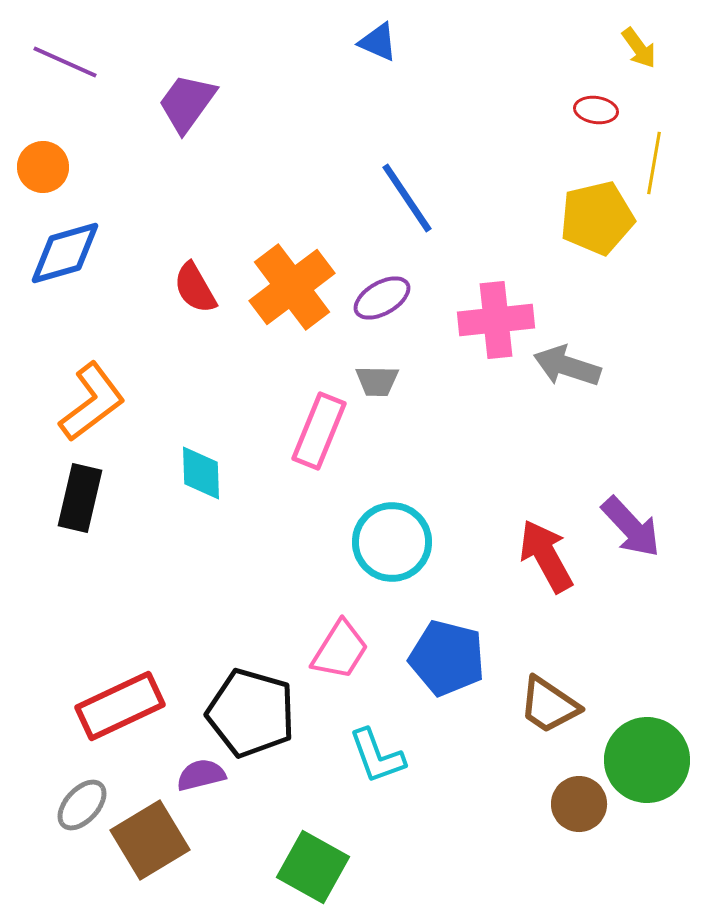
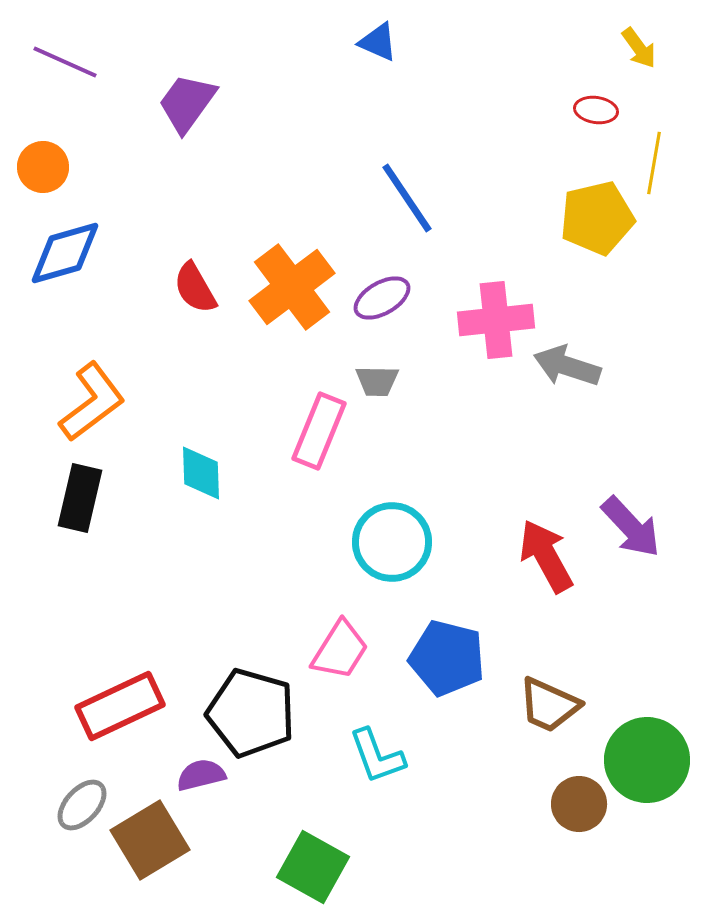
brown trapezoid: rotated 10 degrees counterclockwise
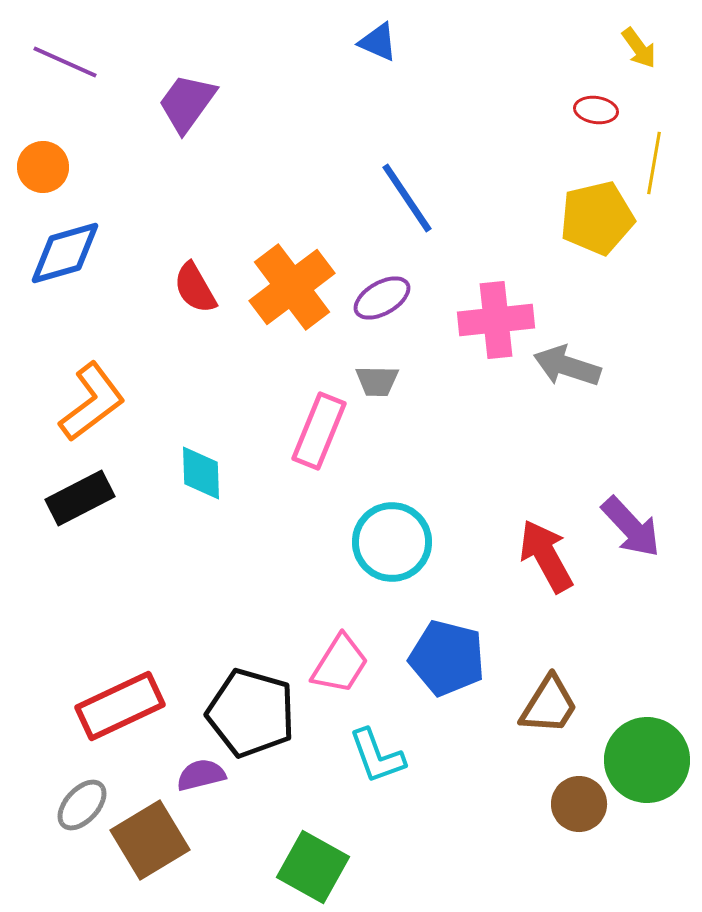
black rectangle: rotated 50 degrees clockwise
pink trapezoid: moved 14 px down
brown trapezoid: rotated 82 degrees counterclockwise
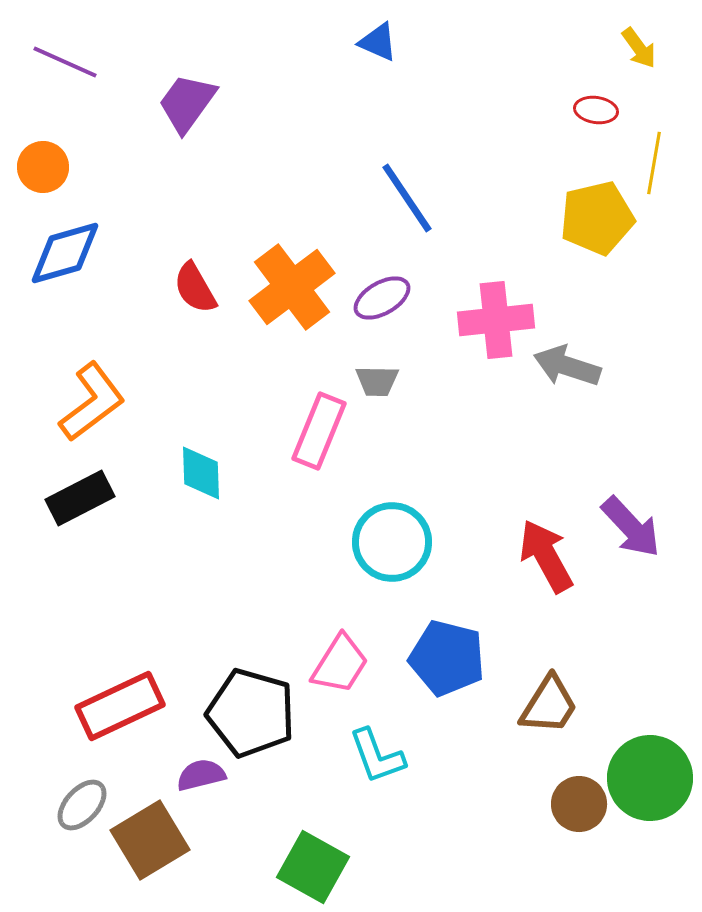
green circle: moved 3 px right, 18 px down
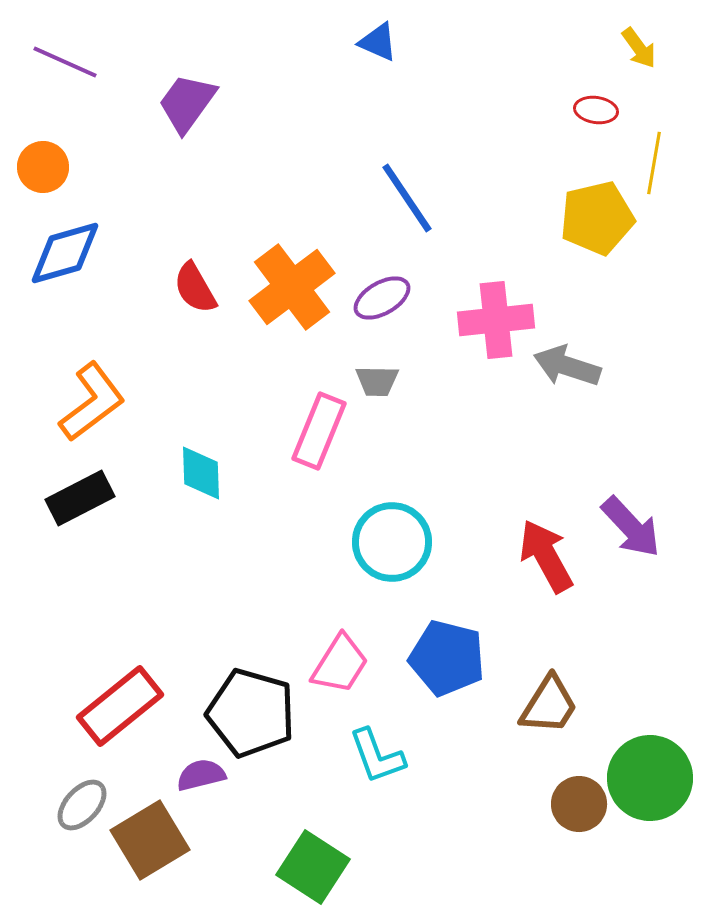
red rectangle: rotated 14 degrees counterclockwise
green square: rotated 4 degrees clockwise
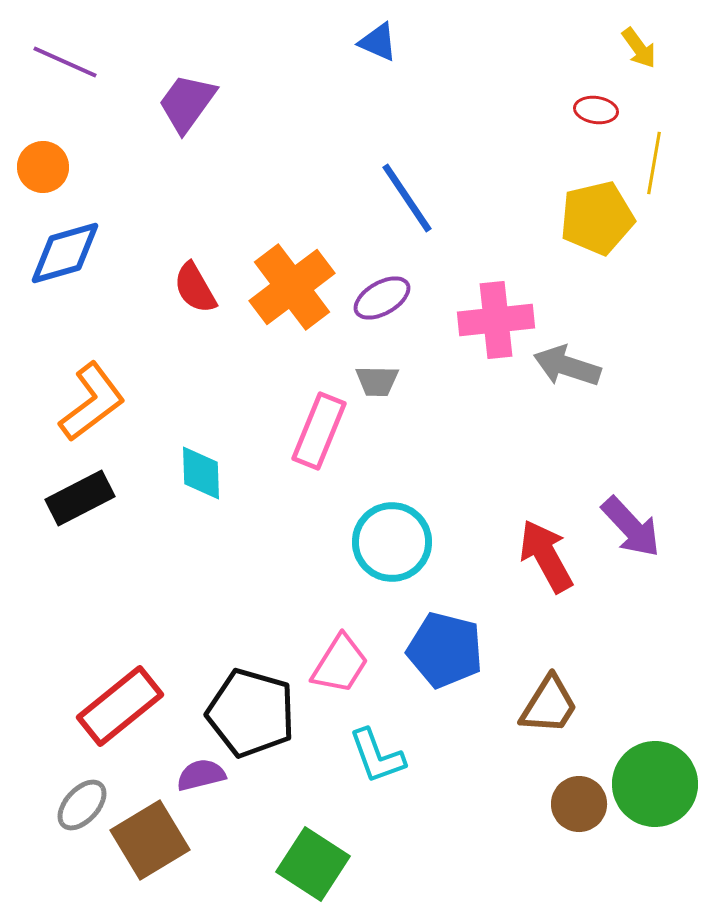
blue pentagon: moved 2 px left, 8 px up
green circle: moved 5 px right, 6 px down
green square: moved 3 px up
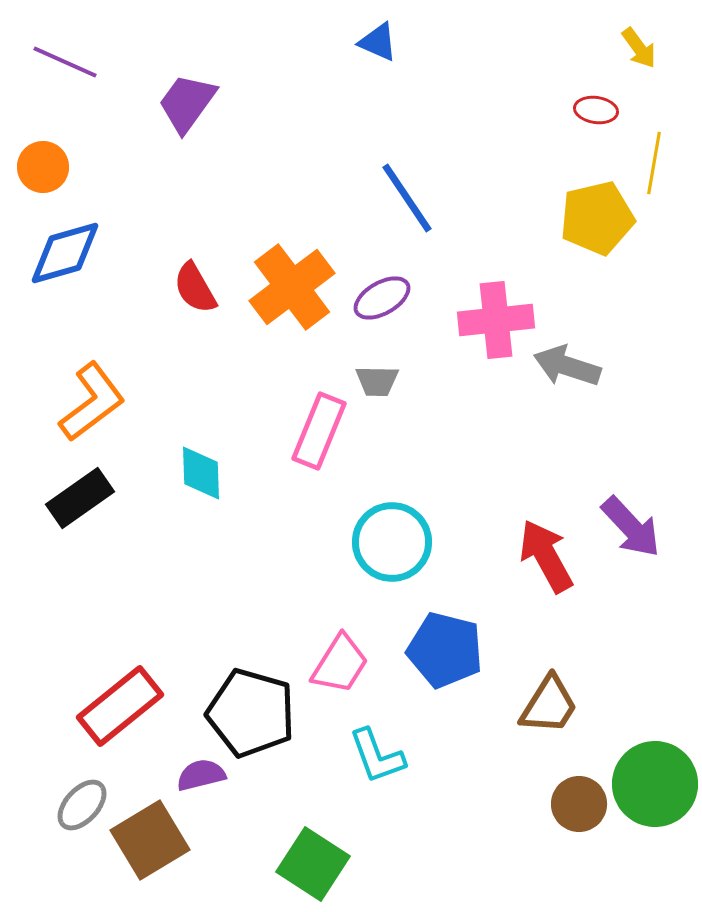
black rectangle: rotated 8 degrees counterclockwise
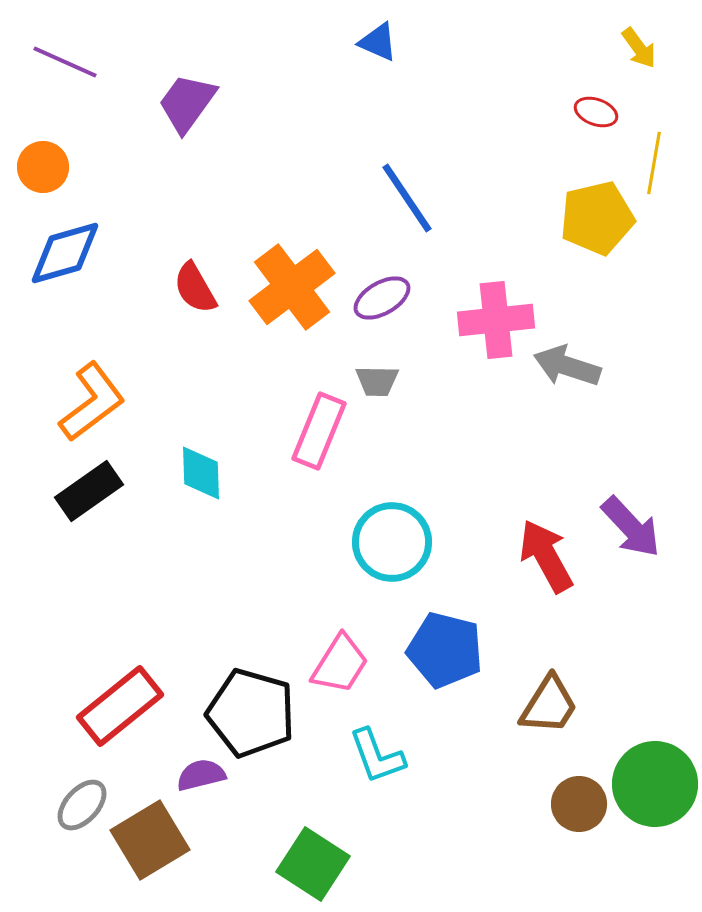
red ellipse: moved 2 px down; rotated 12 degrees clockwise
black rectangle: moved 9 px right, 7 px up
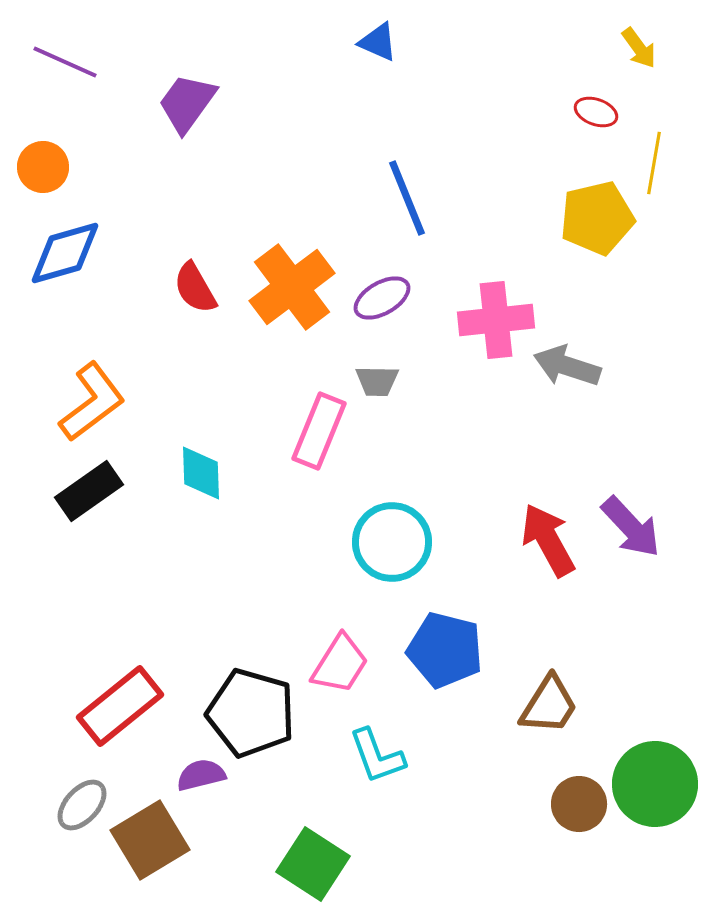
blue line: rotated 12 degrees clockwise
red arrow: moved 2 px right, 16 px up
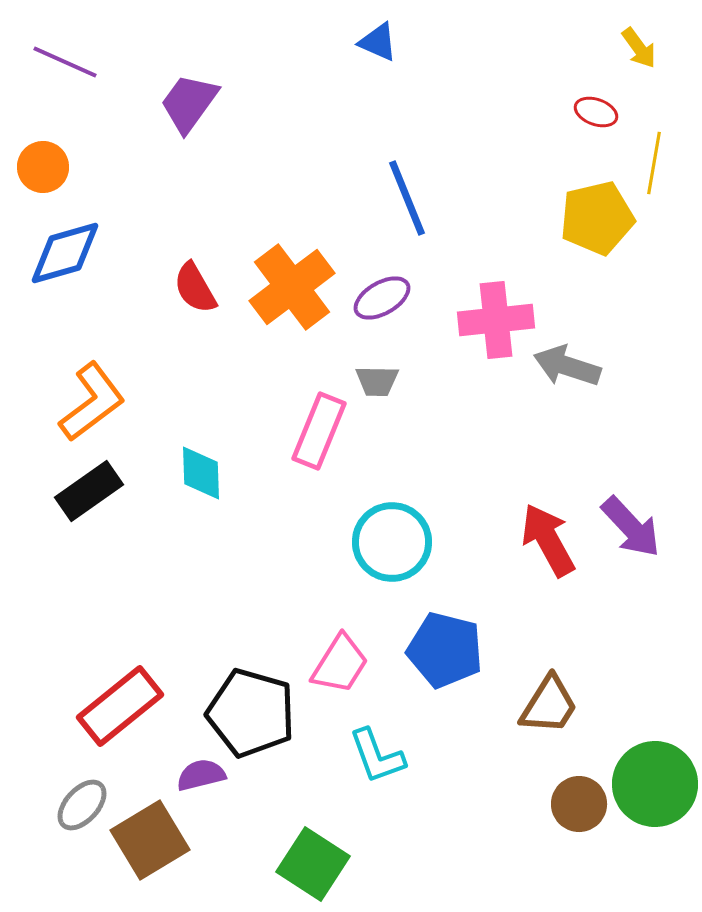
purple trapezoid: moved 2 px right
